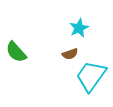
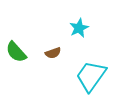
brown semicircle: moved 17 px left, 1 px up
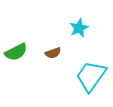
green semicircle: rotated 75 degrees counterclockwise
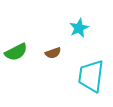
cyan trapezoid: rotated 28 degrees counterclockwise
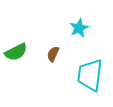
brown semicircle: moved 1 px down; rotated 133 degrees clockwise
cyan trapezoid: moved 1 px left, 1 px up
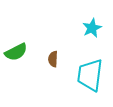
cyan star: moved 13 px right
brown semicircle: moved 5 px down; rotated 21 degrees counterclockwise
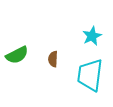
cyan star: moved 8 px down
green semicircle: moved 1 px right, 3 px down
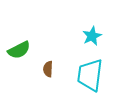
green semicircle: moved 2 px right, 5 px up
brown semicircle: moved 5 px left, 10 px down
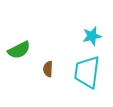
cyan star: rotated 12 degrees clockwise
cyan trapezoid: moved 3 px left, 3 px up
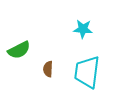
cyan star: moved 9 px left, 7 px up; rotated 18 degrees clockwise
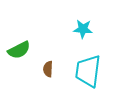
cyan trapezoid: moved 1 px right, 1 px up
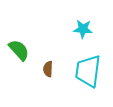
green semicircle: rotated 105 degrees counterclockwise
